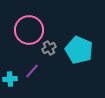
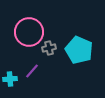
pink circle: moved 2 px down
gray cross: rotated 16 degrees clockwise
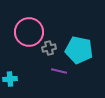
cyan pentagon: rotated 12 degrees counterclockwise
purple line: moved 27 px right; rotated 63 degrees clockwise
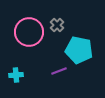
gray cross: moved 8 px right, 23 px up; rotated 32 degrees counterclockwise
purple line: rotated 35 degrees counterclockwise
cyan cross: moved 6 px right, 4 px up
